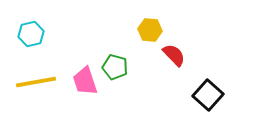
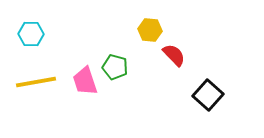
cyan hexagon: rotated 15 degrees clockwise
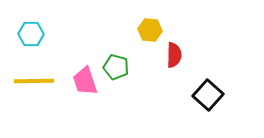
red semicircle: rotated 45 degrees clockwise
green pentagon: moved 1 px right
yellow line: moved 2 px left, 1 px up; rotated 9 degrees clockwise
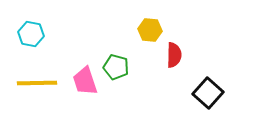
cyan hexagon: rotated 10 degrees clockwise
yellow line: moved 3 px right, 2 px down
black square: moved 2 px up
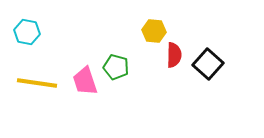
yellow hexagon: moved 4 px right, 1 px down
cyan hexagon: moved 4 px left, 2 px up
yellow line: rotated 9 degrees clockwise
black square: moved 29 px up
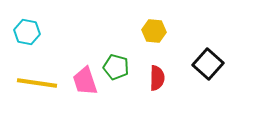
red semicircle: moved 17 px left, 23 px down
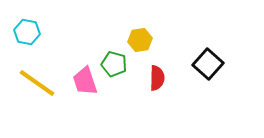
yellow hexagon: moved 14 px left, 9 px down; rotated 15 degrees counterclockwise
green pentagon: moved 2 px left, 3 px up
yellow line: rotated 27 degrees clockwise
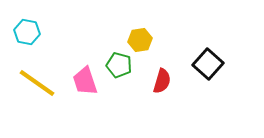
green pentagon: moved 5 px right, 1 px down
red semicircle: moved 5 px right, 3 px down; rotated 15 degrees clockwise
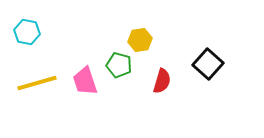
yellow line: rotated 51 degrees counterclockwise
